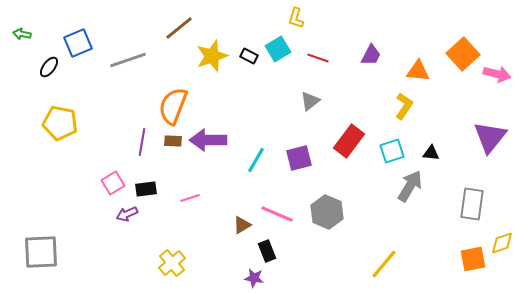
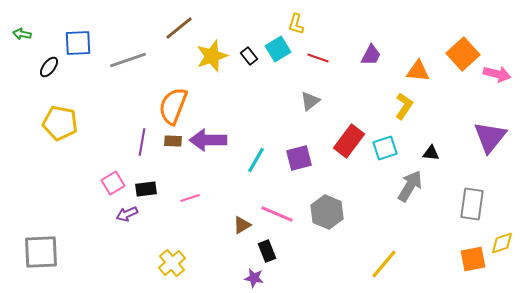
yellow L-shape at (296, 18): moved 6 px down
blue square at (78, 43): rotated 20 degrees clockwise
black rectangle at (249, 56): rotated 24 degrees clockwise
cyan square at (392, 151): moved 7 px left, 3 px up
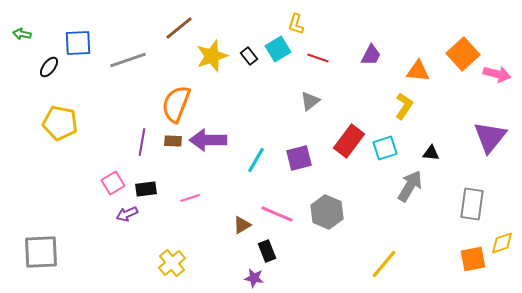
orange semicircle at (173, 106): moved 3 px right, 2 px up
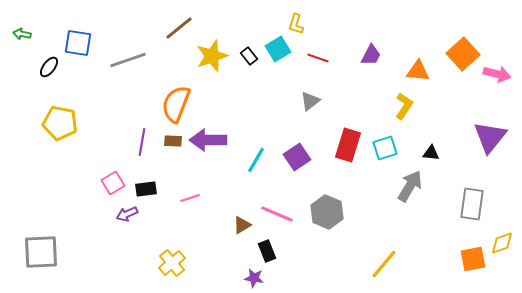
blue square at (78, 43): rotated 12 degrees clockwise
red rectangle at (349, 141): moved 1 px left, 4 px down; rotated 20 degrees counterclockwise
purple square at (299, 158): moved 2 px left, 1 px up; rotated 20 degrees counterclockwise
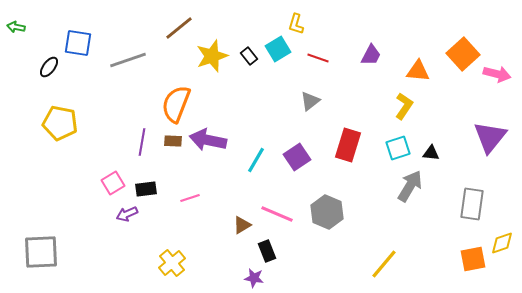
green arrow at (22, 34): moved 6 px left, 7 px up
purple arrow at (208, 140): rotated 12 degrees clockwise
cyan square at (385, 148): moved 13 px right
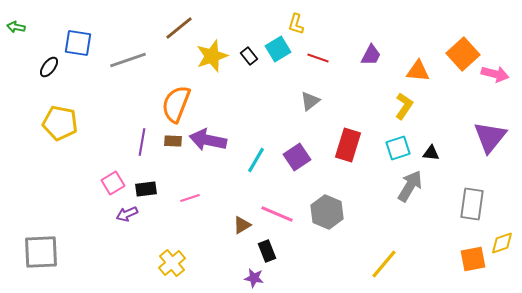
pink arrow at (497, 74): moved 2 px left
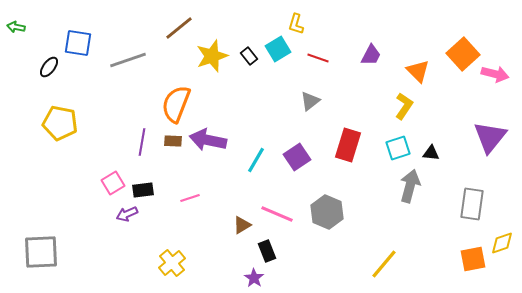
orange triangle at (418, 71): rotated 40 degrees clockwise
gray arrow at (410, 186): rotated 16 degrees counterclockwise
black rectangle at (146, 189): moved 3 px left, 1 px down
purple star at (254, 278): rotated 24 degrees clockwise
